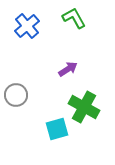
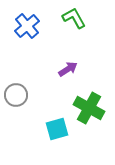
green cross: moved 5 px right, 1 px down
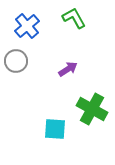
gray circle: moved 34 px up
green cross: moved 3 px right, 1 px down
cyan square: moved 2 px left; rotated 20 degrees clockwise
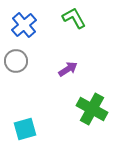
blue cross: moved 3 px left, 1 px up
cyan square: moved 30 px left; rotated 20 degrees counterclockwise
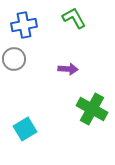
blue cross: rotated 30 degrees clockwise
gray circle: moved 2 px left, 2 px up
purple arrow: rotated 36 degrees clockwise
cyan square: rotated 15 degrees counterclockwise
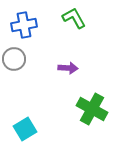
purple arrow: moved 1 px up
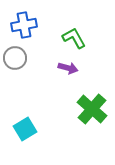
green L-shape: moved 20 px down
gray circle: moved 1 px right, 1 px up
purple arrow: rotated 12 degrees clockwise
green cross: rotated 12 degrees clockwise
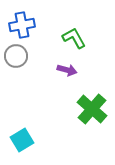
blue cross: moved 2 px left
gray circle: moved 1 px right, 2 px up
purple arrow: moved 1 px left, 2 px down
cyan square: moved 3 px left, 11 px down
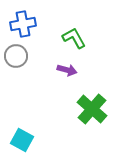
blue cross: moved 1 px right, 1 px up
cyan square: rotated 30 degrees counterclockwise
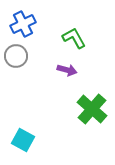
blue cross: rotated 15 degrees counterclockwise
cyan square: moved 1 px right
